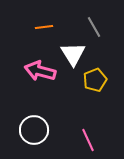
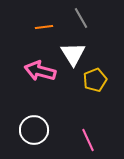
gray line: moved 13 px left, 9 px up
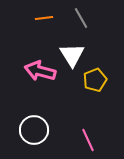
orange line: moved 9 px up
white triangle: moved 1 px left, 1 px down
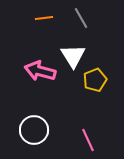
white triangle: moved 1 px right, 1 px down
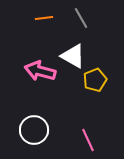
white triangle: rotated 28 degrees counterclockwise
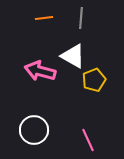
gray line: rotated 35 degrees clockwise
yellow pentagon: moved 1 px left
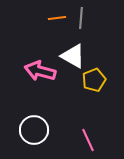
orange line: moved 13 px right
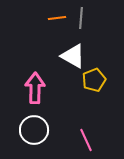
pink arrow: moved 5 px left, 17 px down; rotated 76 degrees clockwise
pink line: moved 2 px left
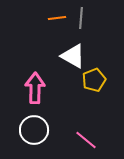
pink line: rotated 25 degrees counterclockwise
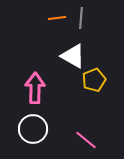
white circle: moved 1 px left, 1 px up
